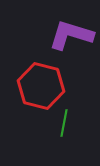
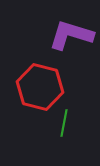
red hexagon: moved 1 px left, 1 px down
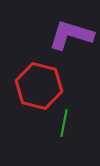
red hexagon: moved 1 px left, 1 px up
